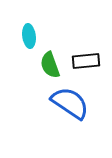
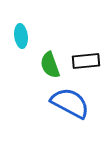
cyan ellipse: moved 8 px left
blue semicircle: rotated 6 degrees counterclockwise
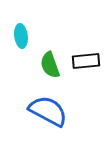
blue semicircle: moved 22 px left, 8 px down
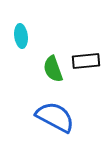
green semicircle: moved 3 px right, 4 px down
blue semicircle: moved 7 px right, 6 px down
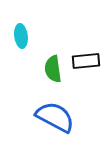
green semicircle: rotated 12 degrees clockwise
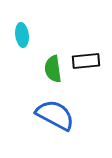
cyan ellipse: moved 1 px right, 1 px up
blue semicircle: moved 2 px up
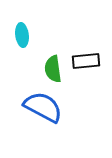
blue semicircle: moved 12 px left, 8 px up
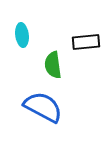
black rectangle: moved 19 px up
green semicircle: moved 4 px up
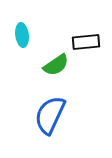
green semicircle: moved 3 px right; rotated 116 degrees counterclockwise
blue semicircle: moved 7 px right, 8 px down; rotated 93 degrees counterclockwise
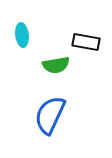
black rectangle: rotated 16 degrees clockwise
green semicircle: rotated 24 degrees clockwise
